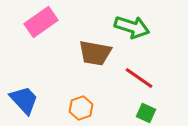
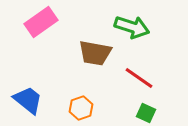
blue trapezoid: moved 4 px right; rotated 8 degrees counterclockwise
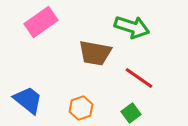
green square: moved 15 px left; rotated 30 degrees clockwise
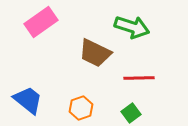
brown trapezoid: rotated 16 degrees clockwise
red line: rotated 36 degrees counterclockwise
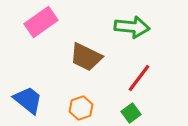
green arrow: rotated 12 degrees counterclockwise
brown trapezoid: moved 9 px left, 4 px down
red line: rotated 52 degrees counterclockwise
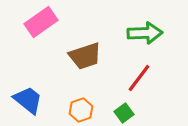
green arrow: moved 13 px right, 6 px down; rotated 8 degrees counterclockwise
brown trapezoid: moved 1 px left, 1 px up; rotated 44 degrees counterclockwise
orange hexagon: moved 2 px down
green square: moved 7 px left
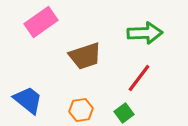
orange hexagon: rotated 10 degrees clockwise
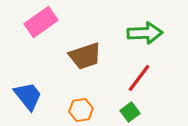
blue trapezoid: moved 4 px up; rotated 12 degrees clockwise
green square: moved 6 px right, 1 px up
